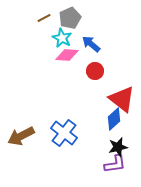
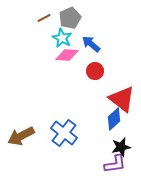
black star: moved 3 px right
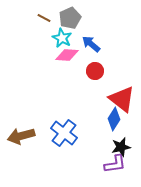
brown line: rotated 56 degrees clockwise
blue diamond: rotated 15 degrees counterclockwise
brown arrow: rotated 12 degrees clockwise
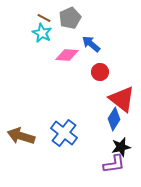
cyan star: moved 20 px left, 5 px up
red circle: moved 5 px right, 1 px down
brown arrow: rotated 32 degrees clockwise
purple L-shape: moved 1 px left
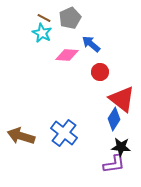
black star: rotated 18 degrees clockwise
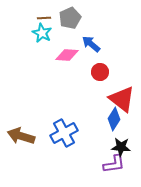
brown line: rotated 32 degrees counterclockwise
blue cross: rotated 24 degrees clockwise
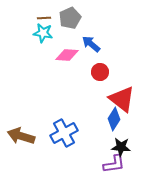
cyan star: moved 1 px right; rotated 18 degrees counterclockwise
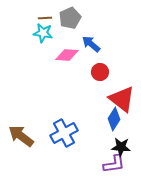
brown line: moved 1 px right
brown arrow: rotated 20 degrees clockwise
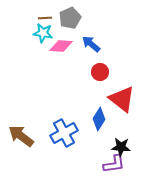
pink diamond: moved 6 px left, 9 px up
blue diamond: moved 15 px left
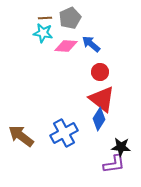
pink diamond: moved 5 px right
red triangle: moved 20 px left
